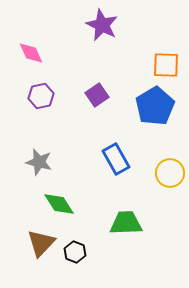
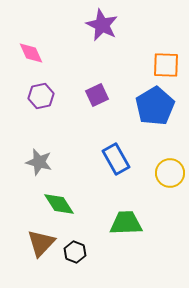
purple square: rotated 10 degrees clockwise
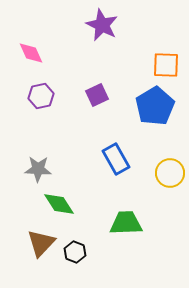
gray star: moved 1 px left, 7 px down; rotated 12 degrees counterclockwise
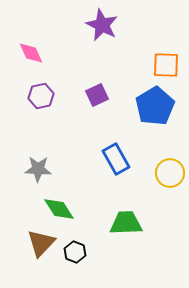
green diamond: moved 5 px down
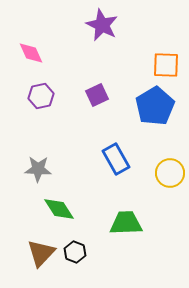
brown triangle: moved 10 px down
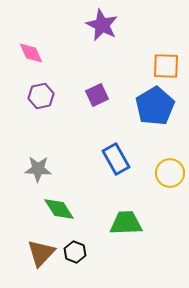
orange square: moved 1 px down
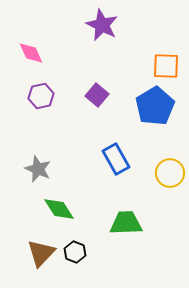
purple square: rotated 25 degrees counterclockwise
gray star: rotated 20 degrees clockwise
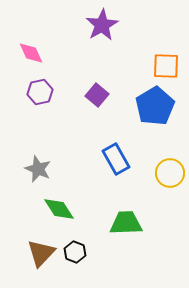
purple star: rotated 16 degrees clockwise
purple hexagon: moved 1 px left, 4 px up
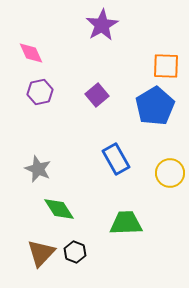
purple square: rotated 10 degrees clockwise
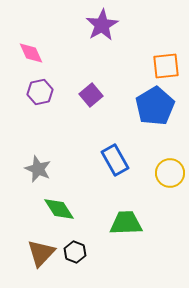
orange square: rotated 8 degrees counterclockwise
purple square: moved 6 px left
blue rectangle: moved 1 px left, 1 px down
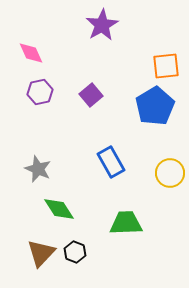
blue rectangle: moved 4 px left, 2 px down
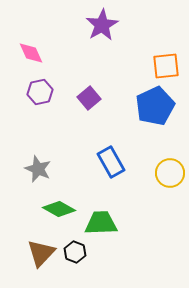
purple square: moved 2 px left, 3 px down
blue pentagon: rotated 6 degrees clockwise
green diamond: rotated 28 degrees counterclockwise
green trapezoid: moved 25 px left
